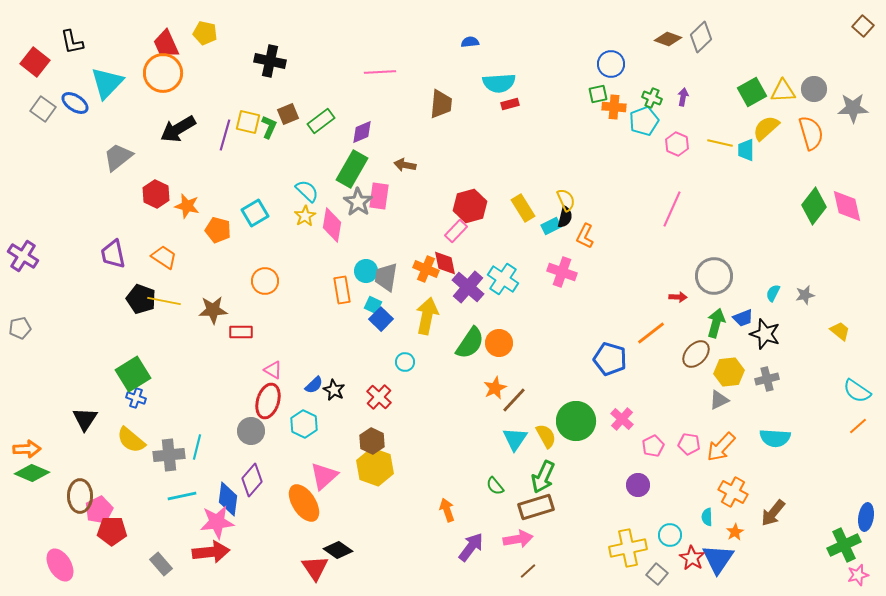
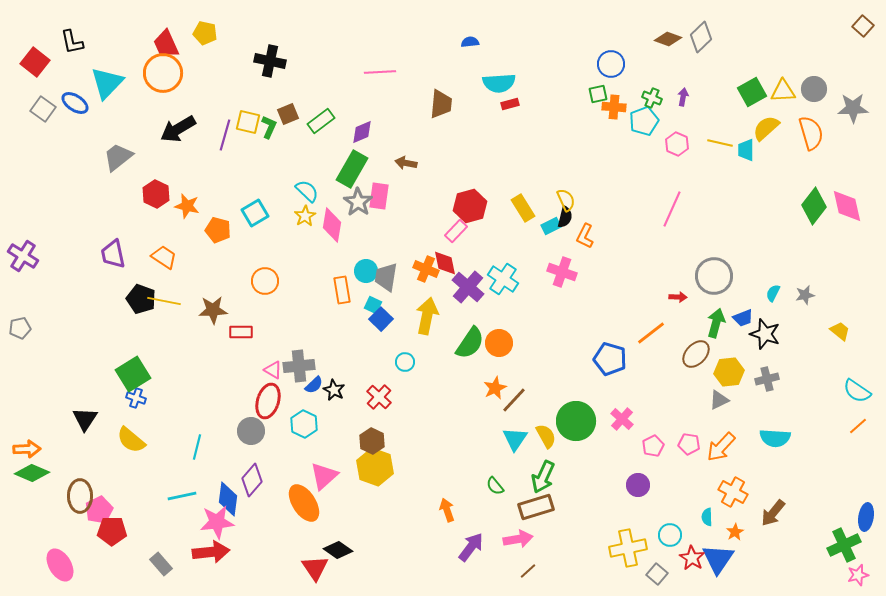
brown arrow at (405, 165): moved 1 px right, 2 px up
gray cross at (169, 455): moved 130 px right, 89 px up
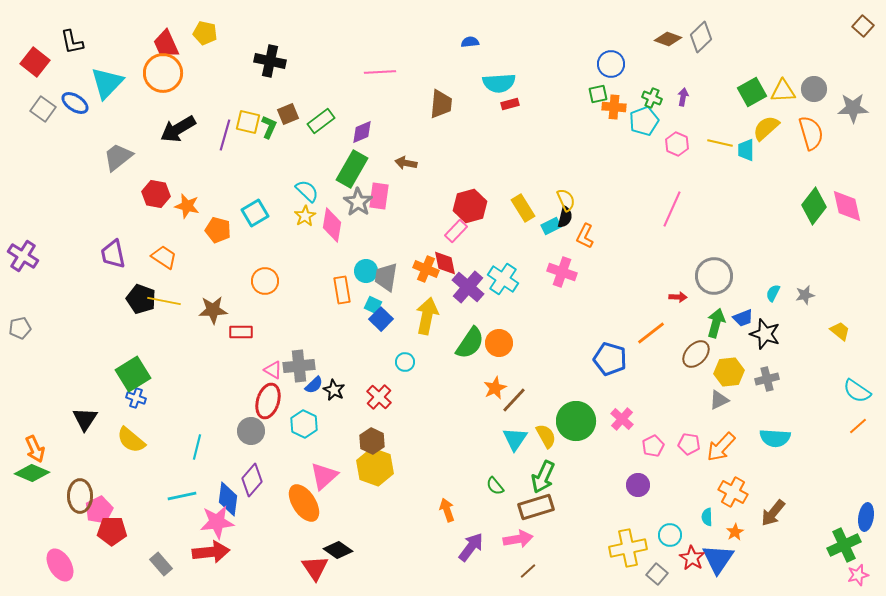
red hexagon at (156, 194): rotated 16 degrees counterclockwise
orange arrow at (27, 449): moved 8 px right; rotated 68 degrees clockwise
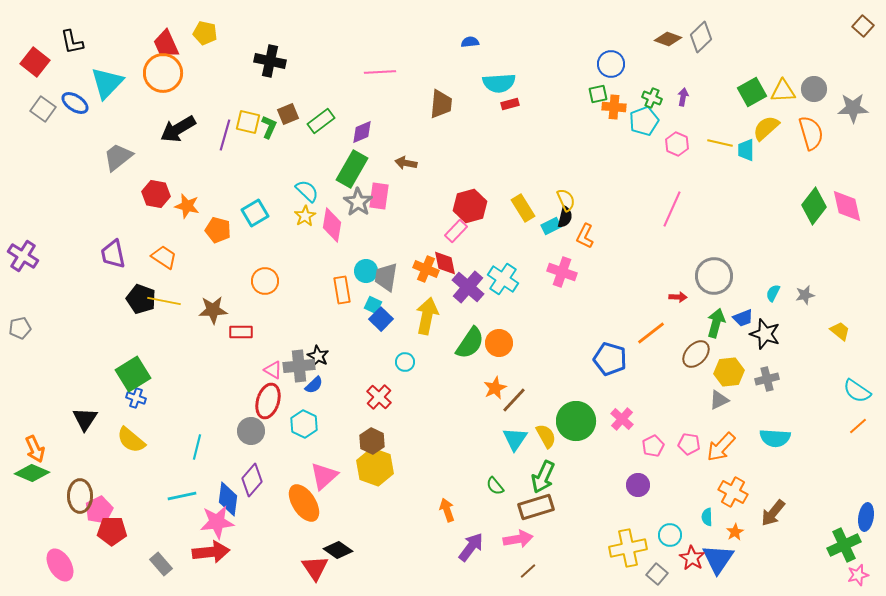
black star at (334, 390): moved 16 px left, 34 px up
